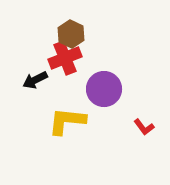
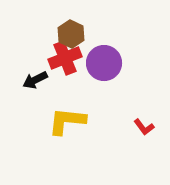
purple circle: moved 26 px up
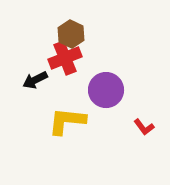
purple circle: moved 2 px right, 27 px down
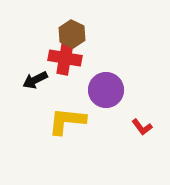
brown hexagon: moved 1 px right
red cross: rotated 32 degrees clockwise
red L-shape: moved 2 px left
